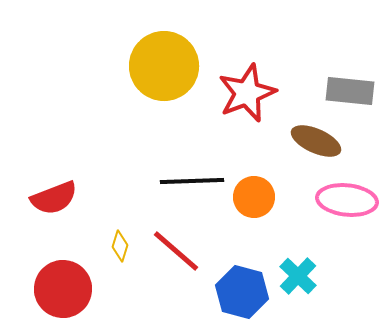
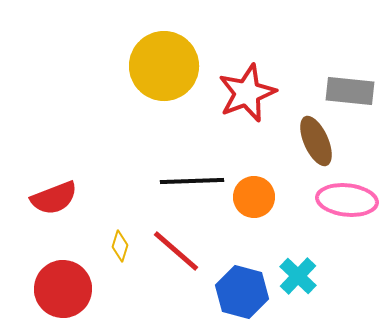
brown ellipse: rotated 42 degrees clockwise
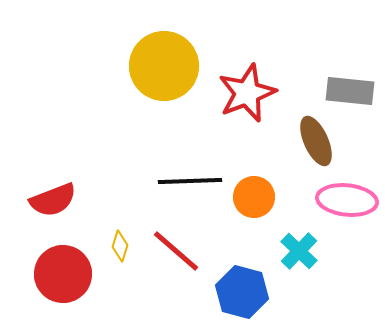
black line: moved 2 px left
red semicircle: moved 1 px left, 2 px down
cyan cross: moved 1 px right, 25 px up
red circle: moved 15 px up
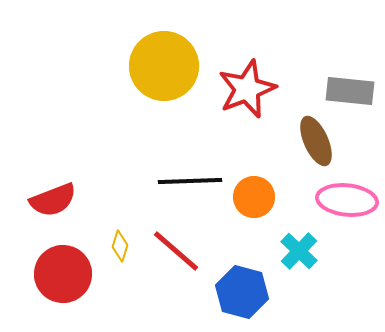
red star: moved 4 px up
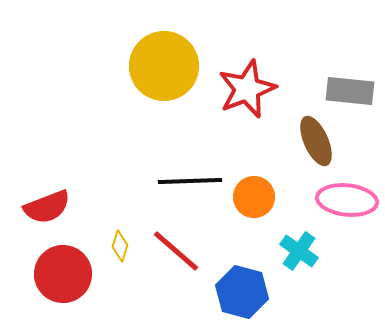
red semicircle: moved 6 px left, 7 px down
cyan cross: rotated 9 degrees counterclockwise
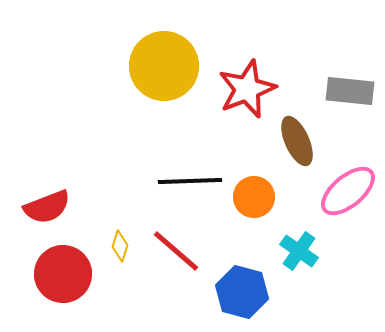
brown ellipse: moved 19 px left
pink ellipse: moved 1 px right, 9 px up; rotated 46 degrees counterclockwise
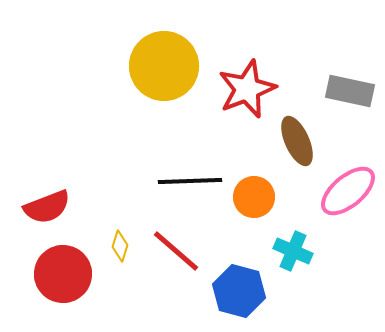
gray rectangle: rotated 6 degrees clockwise
cyan cross: moved 6 px left; rotated 12 degrees counterclockwise
blue hexagon: moved 3 px left, 1 px up
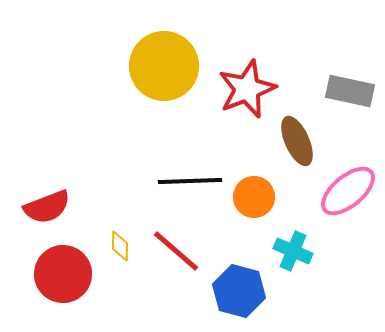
yellow diamond: rotated 16 degrees counterclockwise
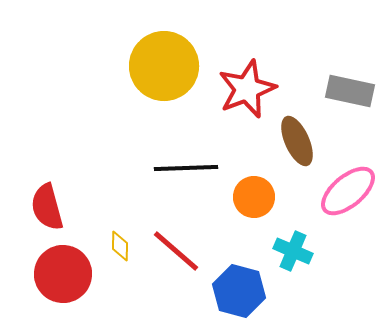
black line: moved 4 px left, 13 px up
red semicircle: rotated 96 degrees clockwise
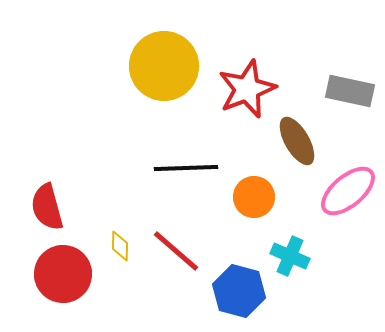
brown ellipse: rotated 6 degrees counterclockwise
cyan cross: moved 3 px left, 5 px down
